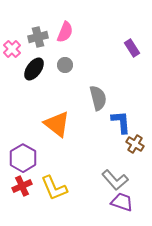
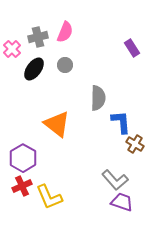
gray semicircle: rotated 15 degrees clockwise
yellow L-shape: moved 5 px left, 9 px down
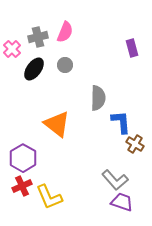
purple rectangle: rotated 18 degrees clockwise
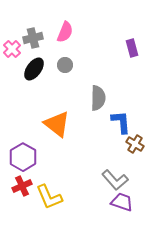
gray cross: moved 5 px left, 1 px down
purple hexagon: moved 1 px up
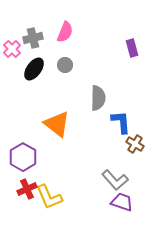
red cross: moved 5 px right, 3 px down
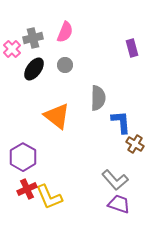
orange triangle: moved 8 px up
purple trapezoid: moved 3 px left, 2 px down
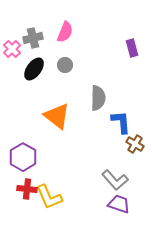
red cross: rotated 30 degrees clockwise
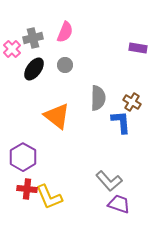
purple rectangle: moved 6 px right; rotated 66 degrees counterclockwise
brown cross: moved 3 px left, 42 px up
gray L-shape: moved 6 px left, 1 px down
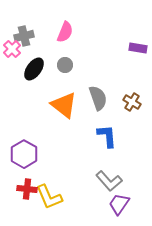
gray cross: moved 9 px left, 2 px up
gray semicircle: rotated 20 degrees counterclockwise
orange triangle: moved 7 px right, 11 px up
blue L-shape: moved 14 px left, 14 px down
purple hexagon: moved 1 px right, 3 px up
purple trapezoid: rotated 75 degrees counterclockwise
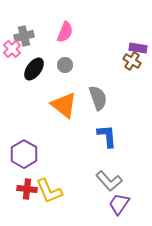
brown cross: moved 41 px up
yellow L-shape: moved 6 px up
